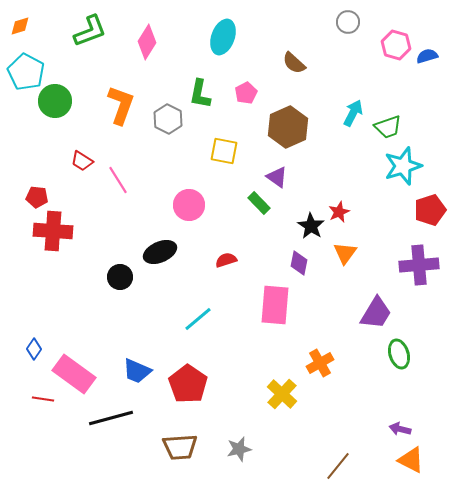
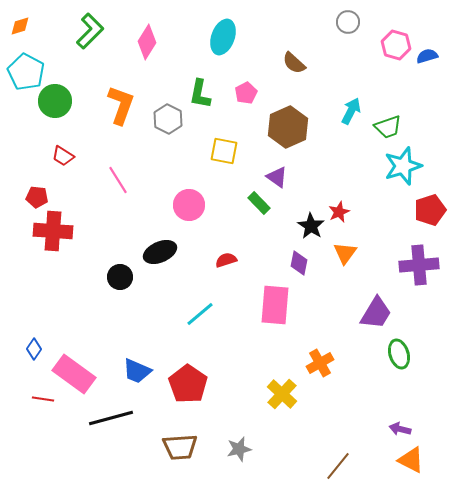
green L-shape at (90, 31): rotated 24 degrees counterclockwise
cyan arrow at (353, 113): moved 2 px left, 2 px up
red trapezoid at (82, 161): moved 19 px left, 5 px up
cyan line at (198, 319): moved 2 px right, 5 px up
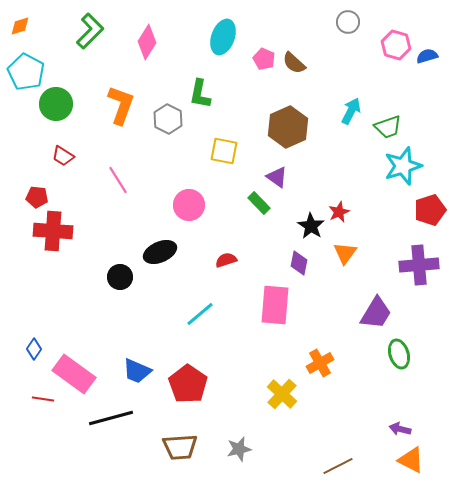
pink pentagon at (246, 93): moved 18 px right, 34 px up; rotated 20 degrees counterclockwise
green circle at (55, 101): moved 1 px right, 3 px down
brown line at (338, 466): rotated 24 degrees clockwise
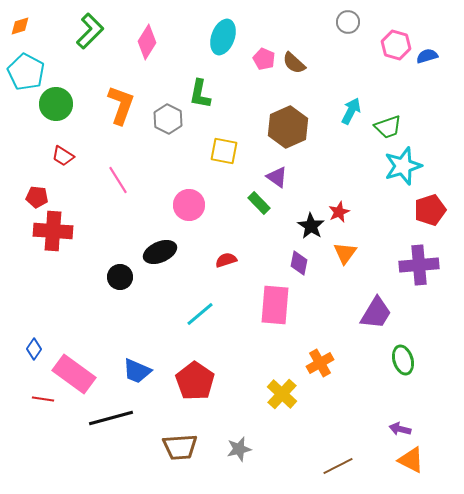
green ellipse at (399, 354): moved 4 px right, 6 px down
red pentagon at (188, 384): moved 7 px right, 3 px up
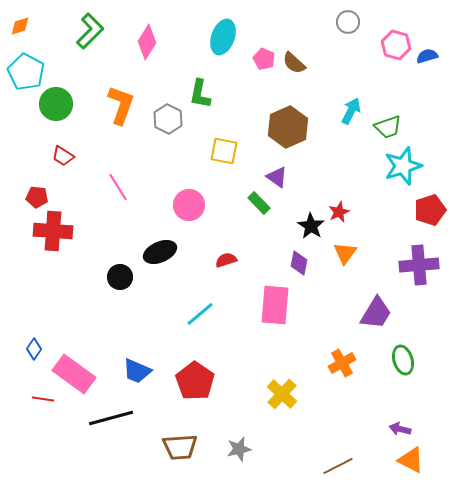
pink line at (118, 180): moved 7 px down
orange cross at (320, 363): moved 22 px right
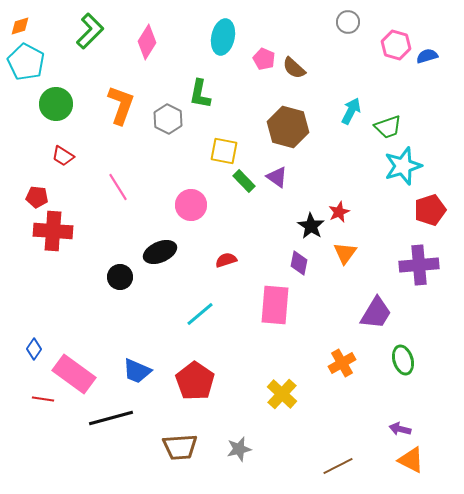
cyan ellipse at (223, 37): rotated 8 degrees counterclockwise
brown semicircle at (294, 63): moved 5 px down
cyan pentagon at (26, 72): moved 10 px up
brown hexagon at (288, 127): rotated 21 degrees counterclockwise
green rectangle at (259, 203): moved 15 px left, 22 px up
pink circle at (189, 205): moved 2 px right
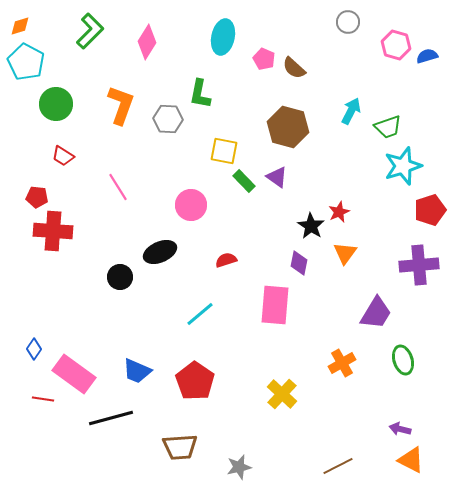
gray hexagon at (168, 119): rotated 24 degrees counterclockwise
gray star at (239, 449): moved 18 px down
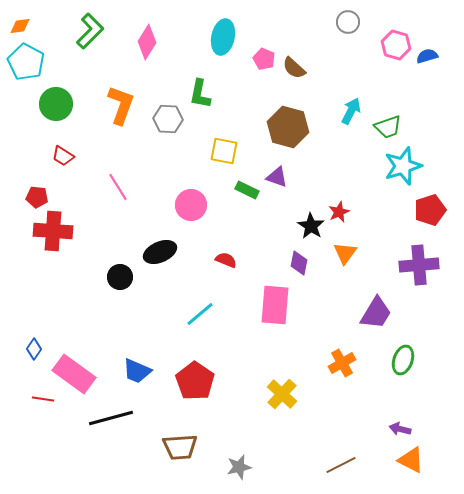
orange diamond at (20, 26): rotated 10 degrees clockwise
purple triangle at (277, 177): rotated 15 degrees counterclockwise
green rectangle at (244, 181): moved 3 px right, 9 px down; rotated 20 degrees counterclockwise
red semicircle at (226, 260): rotated 40 degrees clockwise
green ellipse at (403, 360): rotated 36 degrees clockwise
brown line at (338, 466): moved 3 px right, 1 px up
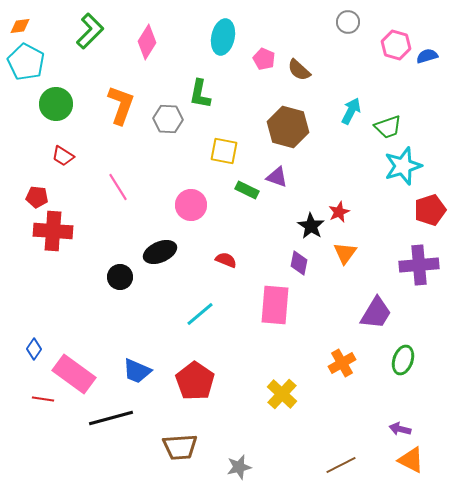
brown semicircle at (294, 68): moved 5 px right, 2 px down
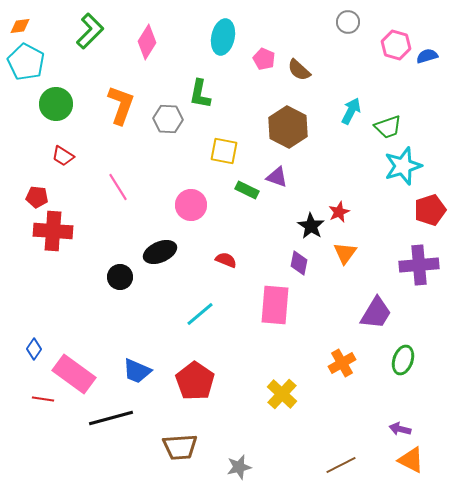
brown hexagon at (288, 127): rotated 12 degrees clockwise
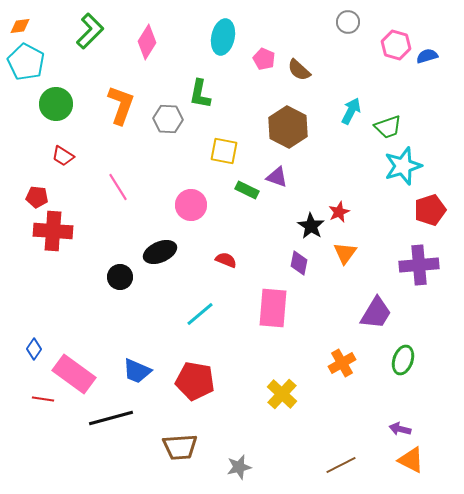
pink rectangle at (275, 305): moved 2 px left, 3 px down
red pentagon at (195, 381): rotated 24 degrees counterclockwise
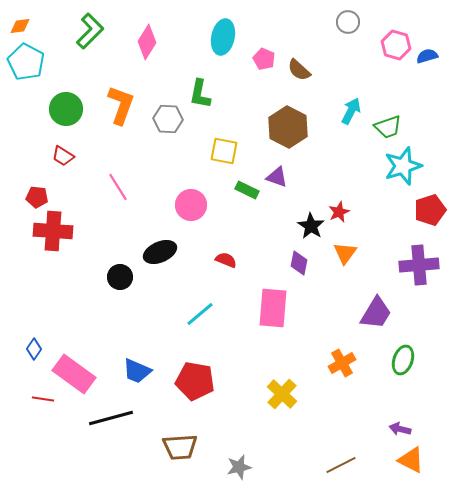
green circle at (56, 104): moved 10 px right, 5 px down
